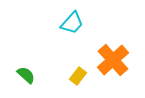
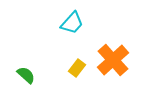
yellow rectangle: moved 1 px left, 8 px up
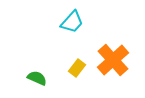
cyan trapezoid: moved 1 px up
green semicircle: moved 11 px right, 3 px down; rotated 18 degrees counterclockwise
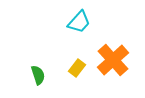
cyan trapezoid: moved 7 px right
green semicircle: moved 1 px right, 3 px up; rotated 48 degrees clockwise
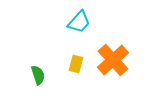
yellow rectangle: moved 1 px left, 4 px up; rotated 24 degrees counterclockwise
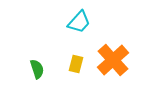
green semicircle: moved 1 px left, 6 px up
